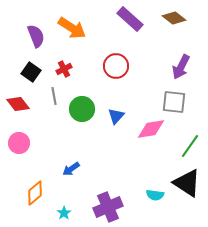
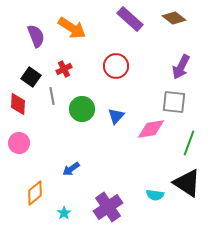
black square: moved 5 px down
gray line: moved 2 px left
red diamond: rotated 40 degrees clockwise
green line: moved 1 px left, 3 px up; rotated 15 degrees counterclockwise
purple cross: rotated 12 degrees counterclockwise
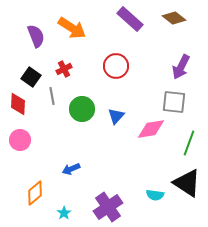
pink circle: moved 1 px right, 3 px up
blue arrow: rotated 12 degrees clockwise
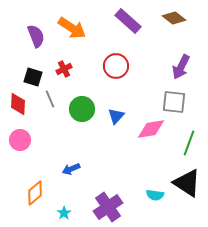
purple rectangle: moved 2 px left, 2 px down
black square: moved 2 px right; rotated 18 degrees counterclockwise
gray line: moved 2 px left, 3 px down; rotated 12 degrees counterclockwise
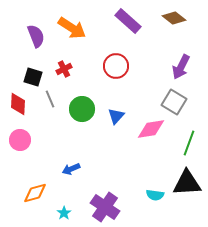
gray square: rotated 25 degrees clockwise
black triangle: rotated 36 degrees counterclockwise
orange diamond: rotated 25 degrees clockwise
purple cross: moved 3 px left; rotated 20 degrees counterclockwise
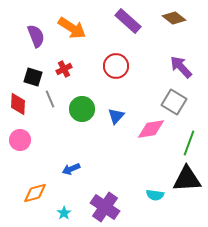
purple arrow: rotated 110 degrees clockwise
black triangle: moved 4 px up
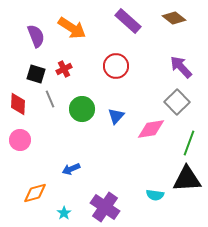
black square: moved 3 px right, 3 px up
gray square: moved 3 px right; rotated 15 degrees clockwise
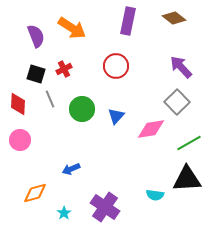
purple rectangle: rotated 60 degrees clockwise
green line: rotated 40 degrees clockwise
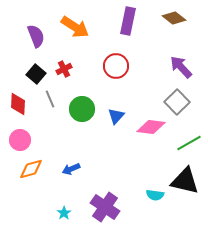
orange arrow: moved 3 px right, 1 px up
black square: rotated 24 degrees clockwise
pink diamond: moved 2 px up; rotated 16 degrees clockwise
black triangle: moved 2 px left, 2 px down; rotated 16 degrees clockwise
orange diamond: moved 4 px left, 24 px up
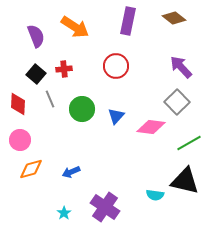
red cross: rotated 21 degrees clockwise
blue arrow: moved 3 px down
